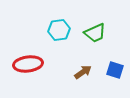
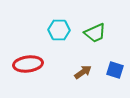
cyan hexagon: rotated 10 degrees clockwise
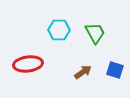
green trapezoid: rotated 95 degrees counterclockwise
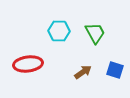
cyan hexagon: moved 1 px down
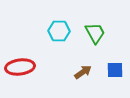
red ellipse: moved 8 px left, 3 px down
blue square: rotated 18 degrees counterclockwise
